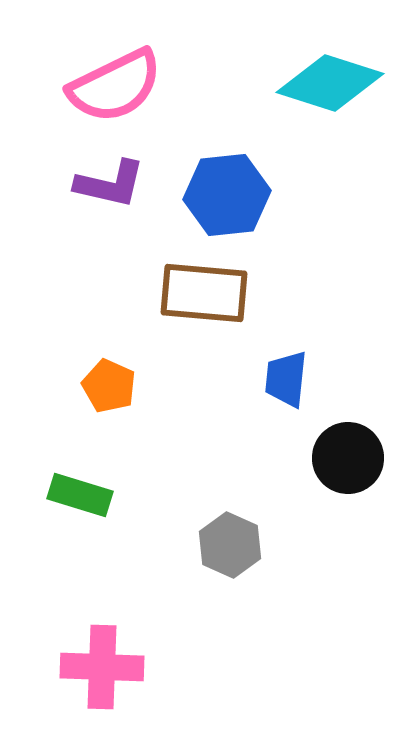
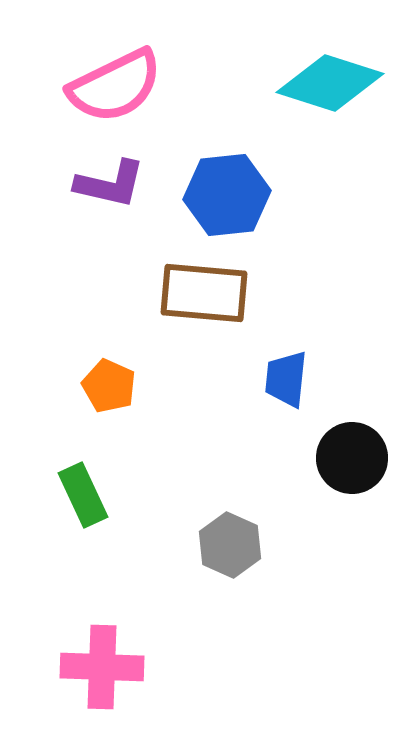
black circle: moved 4 px right
green rectangle: moved 3 px right; rotated 48 degrees clockwise
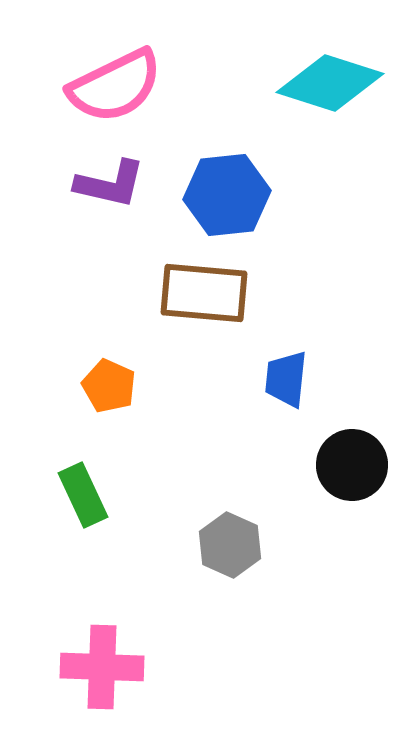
black circle: moved 7 px down
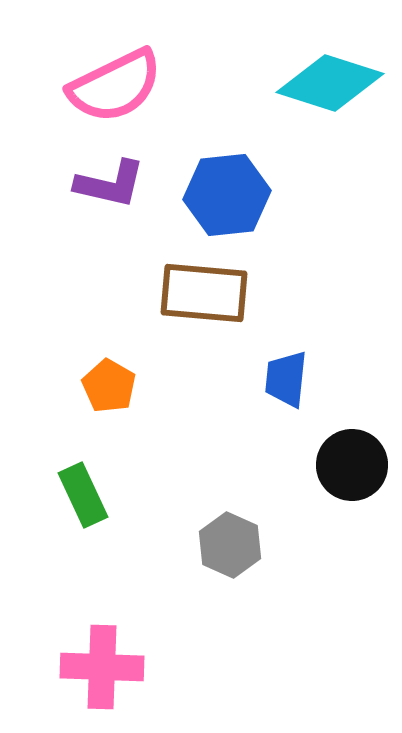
orange pentagon: rotated 6 degrees clockwise
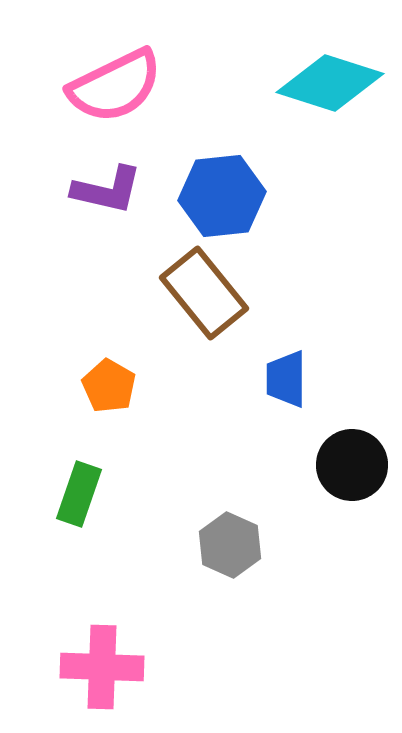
purple L-shape: moved 3 px left, 6 px down
blue hexagon: moved 5 px left, 1 px down
brown rectangle: rotated 46 degrees clockwise
blue trapezoid: rotated 6 degrees counterclockwise
green rectangle: moved 4 px left, 1 px up; rotated 44 degrees clockwise
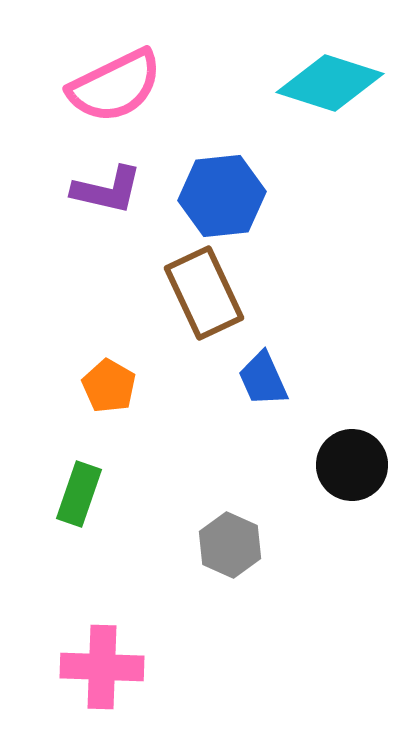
brown rectangle: rotated 14 degrees clockwise
blue trapezoid: moved 23 px left; rotated 24 degrees counterclockwise
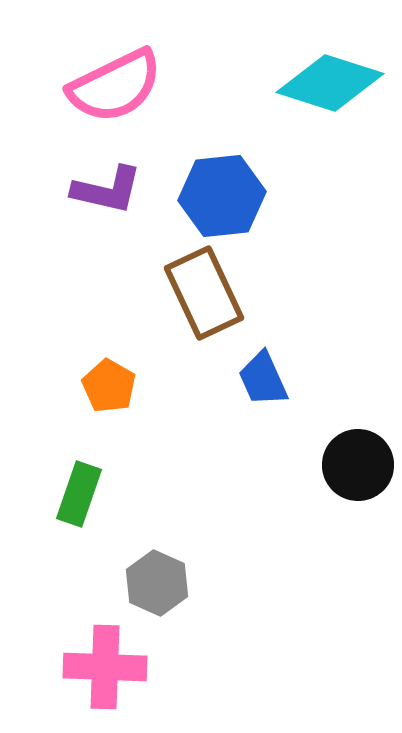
black circle: moved 6 px right
gray hexagon: moved 73 px left, 38 px down
pink cross: moved 3 px right
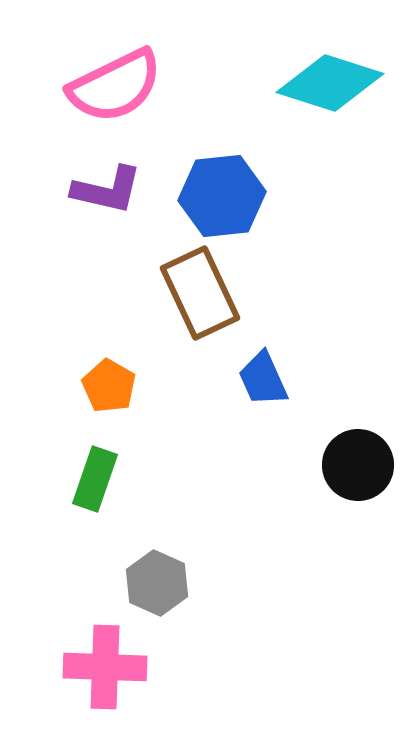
brown rectangle: moved 4 px left
green rectangle: moved 16 px right, 15 px up
